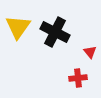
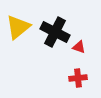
yellow triangle: rotated 16 degrees clockwise
red triangle: moved 11 px left, 5 px up; rotated 32 degrees counterclockwise
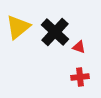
black cross: rotated 16 degrees clockwise
red cross: moved 2 px right, 1 px up
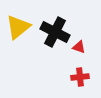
black cross: rotated 16 degrees counterclockwise
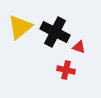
yellow triangle: moved 2 px right
red cross: moved 14 px left, 7 px up; rotated 18 degrees clockwise
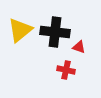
yellow triangle: moved 3 px down
black cross: rotated 20 degrees counterclockwise
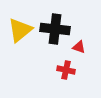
black cross: moved 3 px up
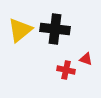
red triangle: moved 7 px right, 12 px down
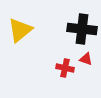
black cross: moved 27 px right
red cross: moved 1 px left, 2 px up
